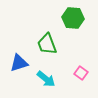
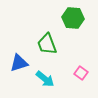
cyan arrow: moved 1 px left
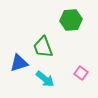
green hexagon: moved 2 px left, 2 px down; rotated 10 degrees counterclockwise
green trapezoid: moved 4 px left, 3 px down
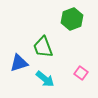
green hexagon: moved 1 px right, 1 px up; rotated 15 degrees counterclockwise
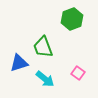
pink square: moved 3 px left
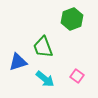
blue triangle: moved 1 px left, 1 px up
pink square: moved 1 px left, 3 px down
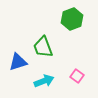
cyan arrow: moved 1 px left, 2 px down; rotated 60 degrees counterclockwise
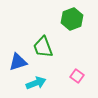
cyan arrow: moved 8 px left, 2 px down
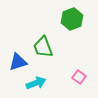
pink square: moved 2 px right, 1 px down
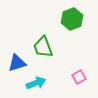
blue triangle: moved 1 px left, 1 px down
pink square: rotated 24 degrees clockwise
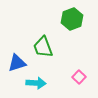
pink square: rotated 16 degrees counterclockwise
cyan arrow: rotated 24 degrees clockwise
